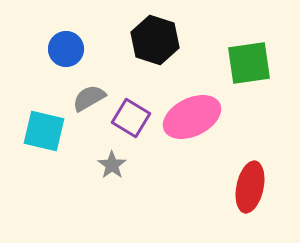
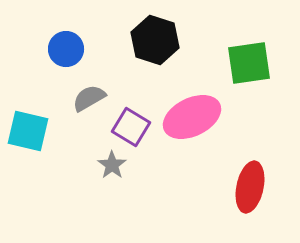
purple square: moved 9 px down
cyan square: moved 16 px left
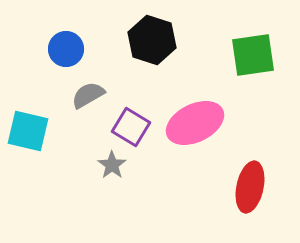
black hexagon: moved 3 px left
green square: moved 4 px right, 8 px up
gray semicircle: moved 1 px left, 3 px up
pink ellipse: moved 3 px right, 6 px down
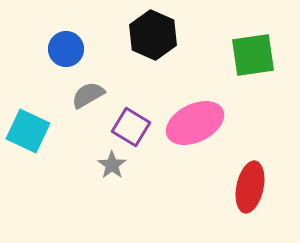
black hexagon: moved 1 px right, 5 px up; rotated 6 degrees clockwise
cyan square: rotated 12 degrees clockwise
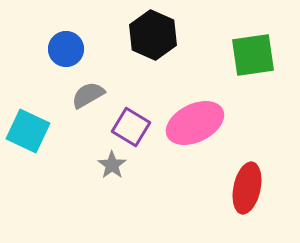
red ellipse: moved 3 px left, 1 px down
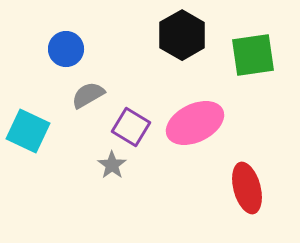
black hexagon: moved 29 px right; rotated 6 degrees clockwise
red ellipse: rotated 27 degrees counterclockwise
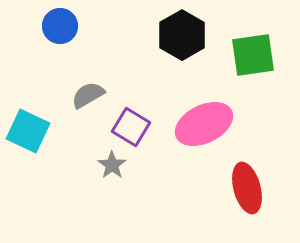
blue circle: moved 6 px left, 23 px up
pink ellipse: moved 9 px right, 1 px down
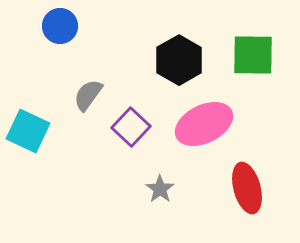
black hexagon: moved 3 px left, 25 px down
green square: rotated 9 degrees clockwise
gray semicircle: rotated 24 degrees counterclockwise
purple square: rotated 12 degrees clockwise
gray star: moved 48 px right, 24 px down
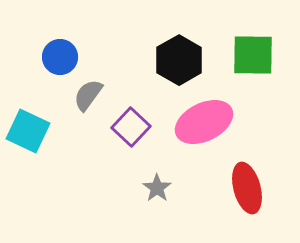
blue circle: moved 31 px down
pink ellipse: moved 2 px up
gray star: moved 3 px left, 1 px up
